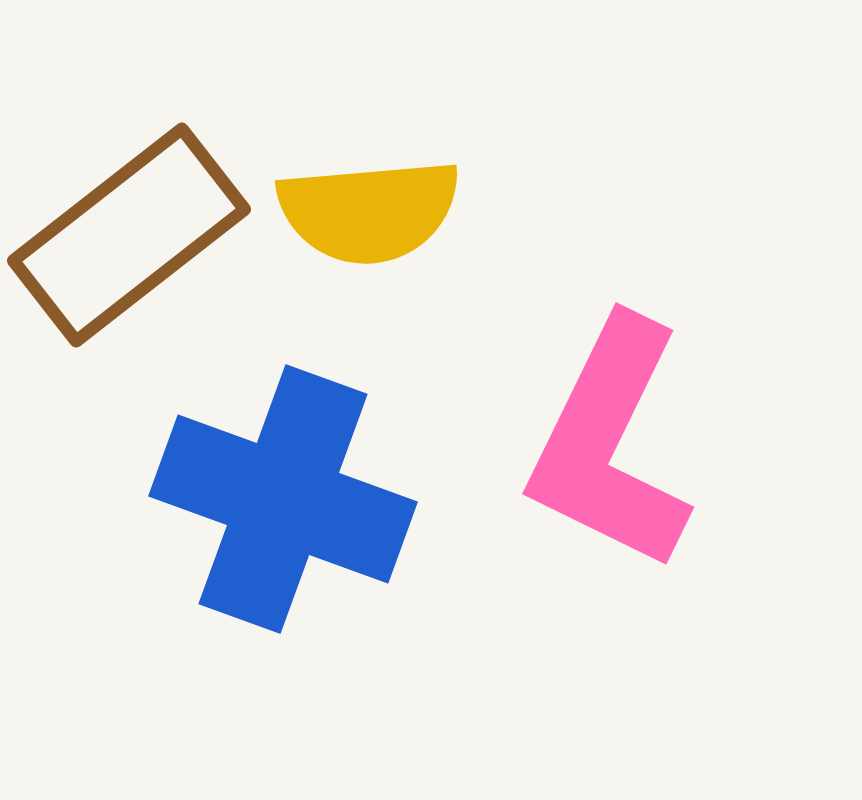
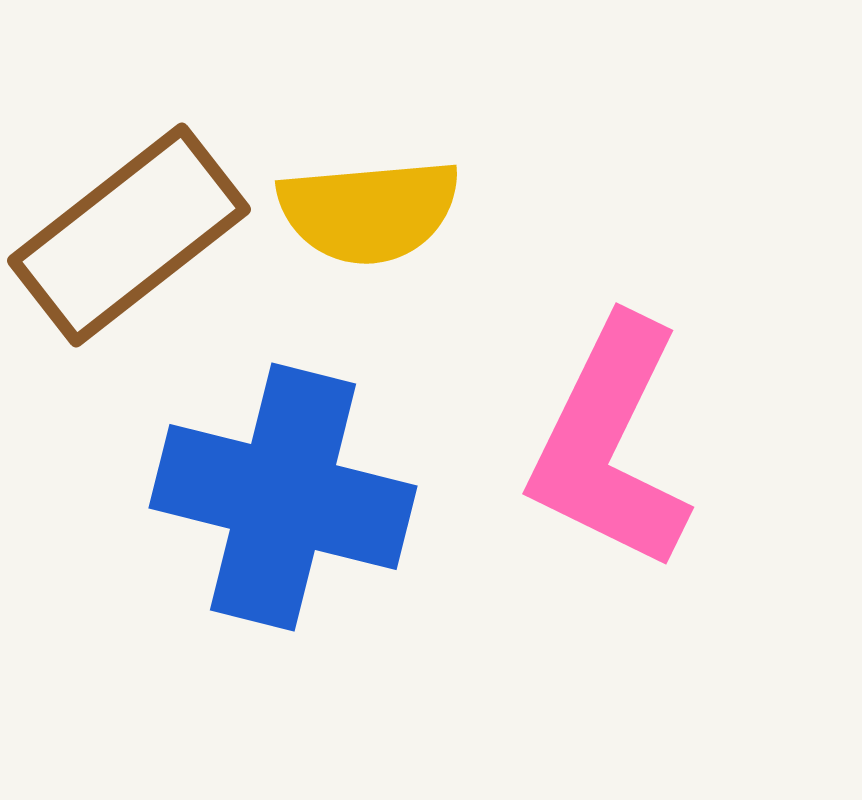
blue cross: moved 2 px up; rotated 6 degrees counterclockwise
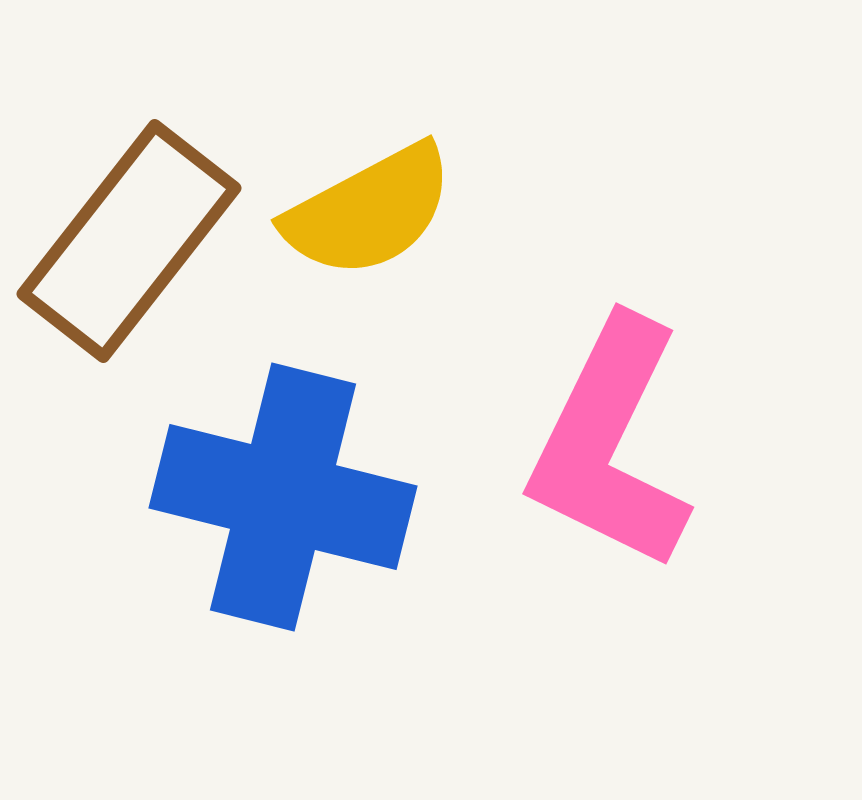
yellow semicircle: rotated 23 degrees counterclockwise
brown rectangle: moved 6 px down; rotated 14 degrees counterclockwise
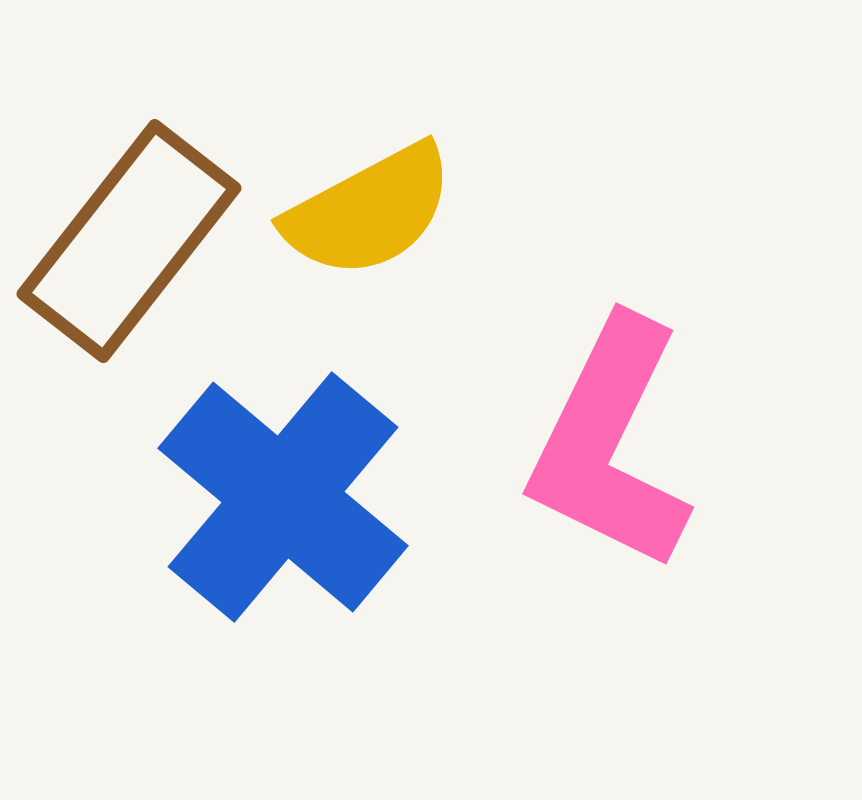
blue cross: rotated 26 degrees clockwise
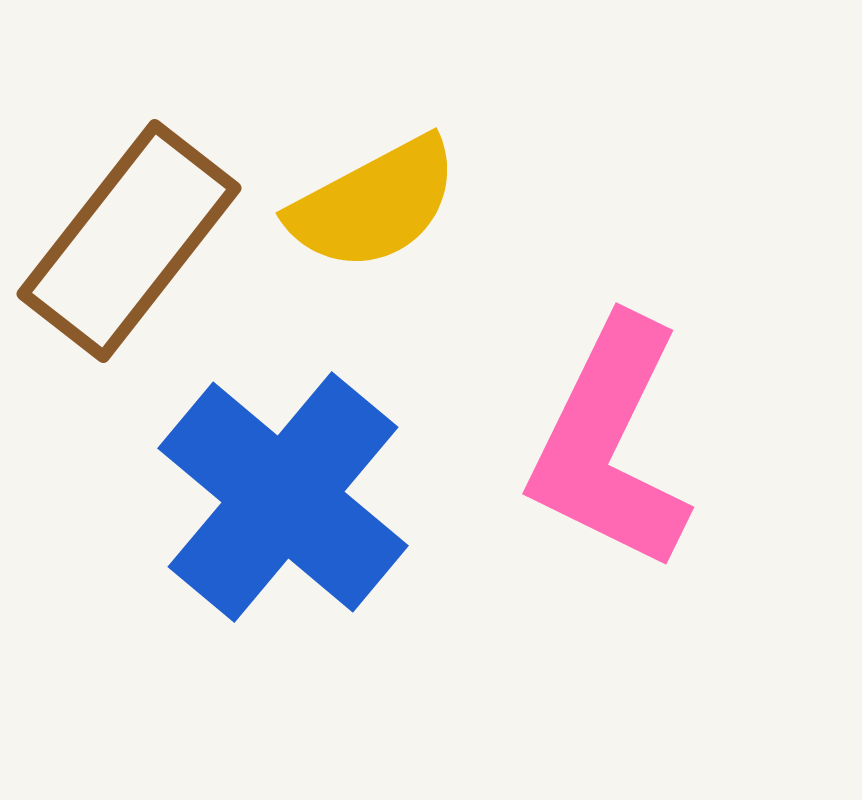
yellow semicircle: moved 5 px right, 7 px up
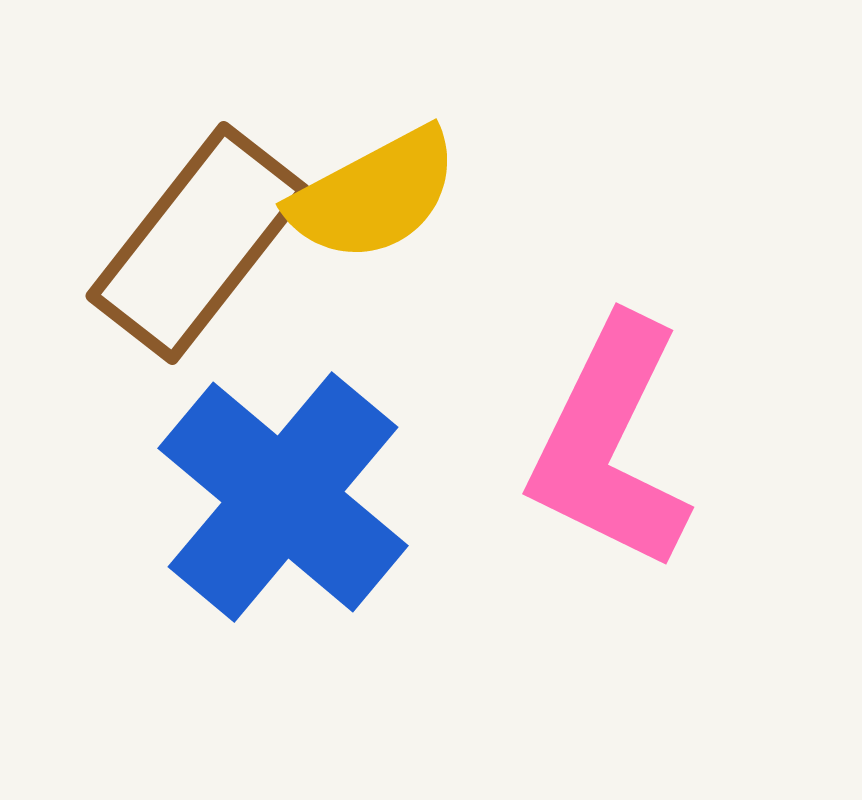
yellow semicircle: moved 9 px up
brown rectangle: moved 69 px right, 2 px down
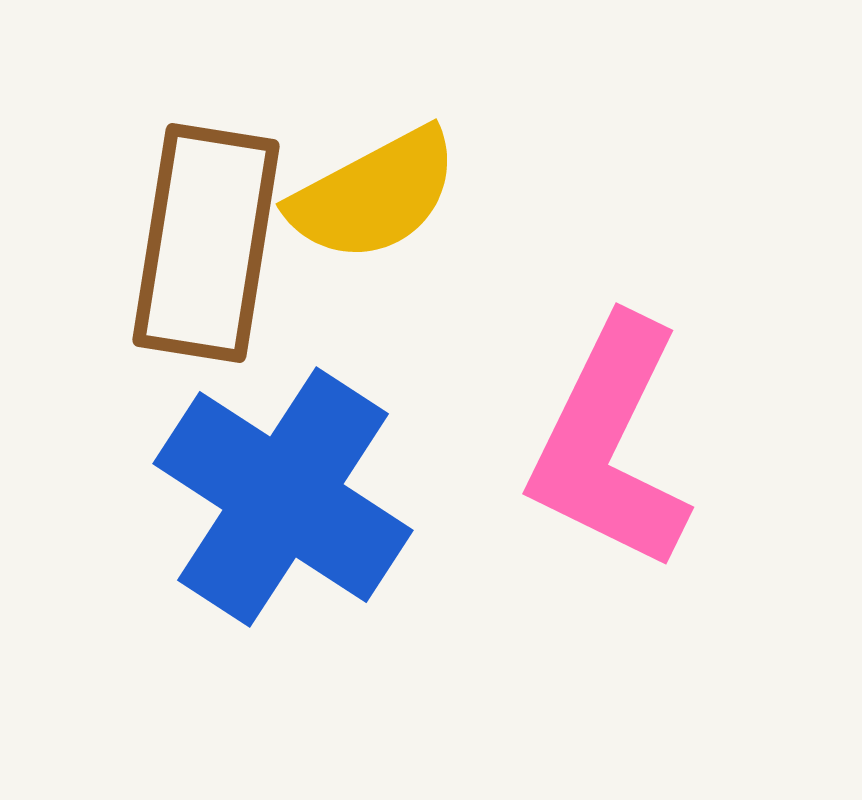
brown rectangle: moved 8 px right; rotated 29 degrees counterclockwise
blue cross: rotated 7 degrees counterclockwise
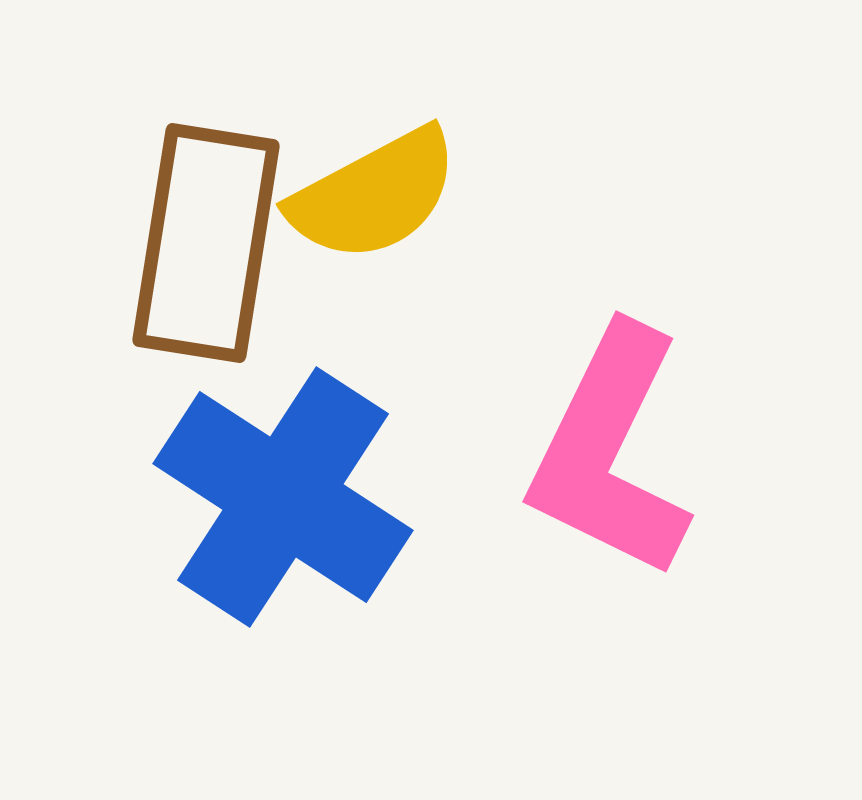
pink L-shape: moved 8 px down
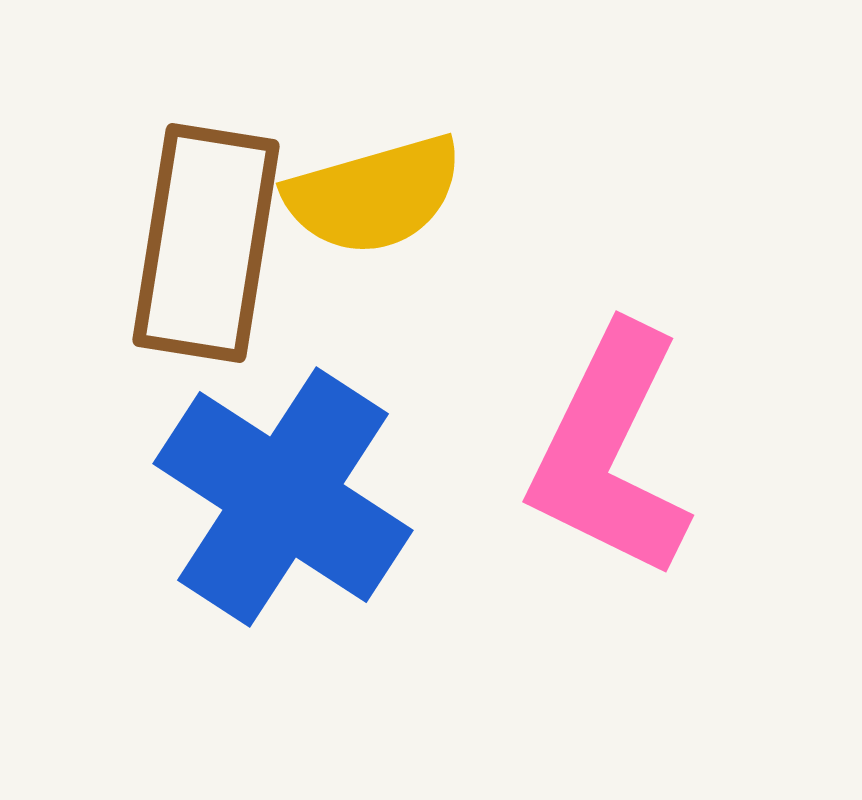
yellow semicircle: rotated 12 degrees clockwise
